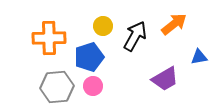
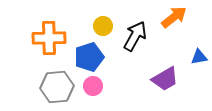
orange arrow: moved 7 px up
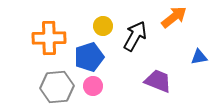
purple trapezoid: moved 7 px left, 2 px down; rotated 128 degrees counterclockwise
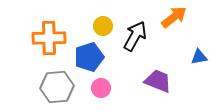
pink circle: moved 8 px right, 2 px down
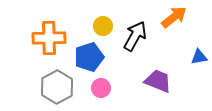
gray hexagon: rotated 24 degrees counterclockwise
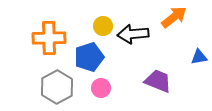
black arrow: moved 2 px left, 2 px up; rotated 124 degrees counterclockwise
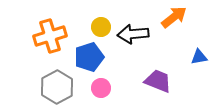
yellow circle: moved 2 px left, 1 px down
orange cross: moved 1 px right, 2 px up; rotated 16 degrees counterclockwise
